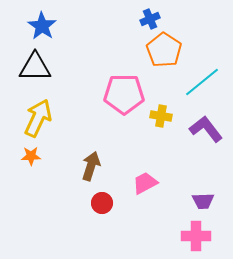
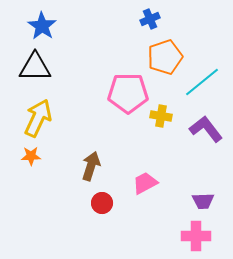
orange pentagon: moved 1 px right, 7 px down; rotated 20 degrees clockwise
pink pentagon: moved 4 px right, 1 px up
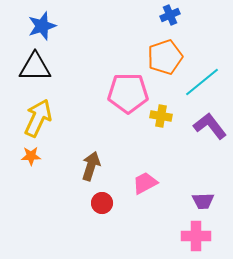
blue cross: moved 20 px right, 4 px up
blue star: rotated 20 degrees clockwise
purple L-shape: moved 4 px right, 3 px up
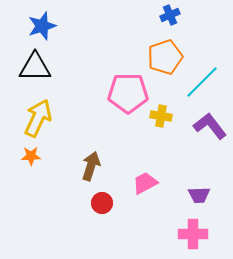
cyan line: rotated 6 degrees counterclockwise
purple trapezoid: moved 4 px left, 6 px up
pink cross: moved 3 px left, 2 px up
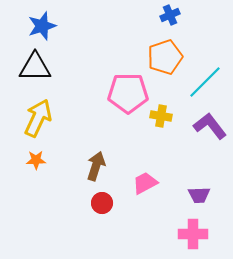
cyan line: moved 3 px right
orange star: moved 5 px right, 4 px down
brown arrow: moved 5 px right
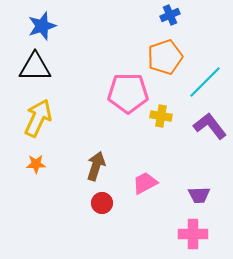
orange star: moved 4 px down
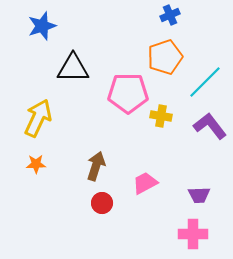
black triangle: moved 38 px right, 1 px down
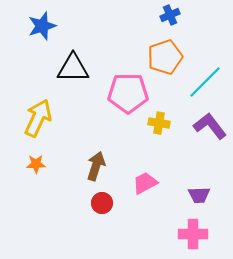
yellow cross: moved 2 px left, 7 px down
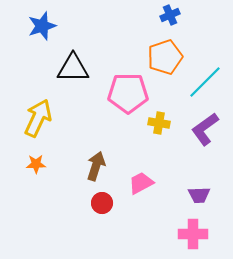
purple L-shape: moved 5 px left, 3 px down; rotated 88 degrees counterclockwise
pink trapezoid: moved 4 px left
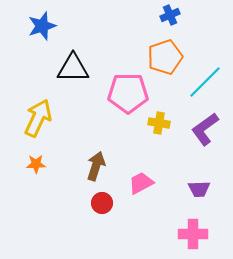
purple trapezoid: moved 6 px up
